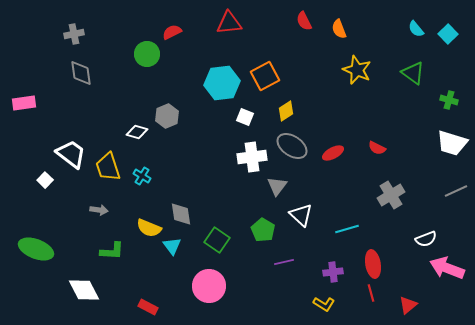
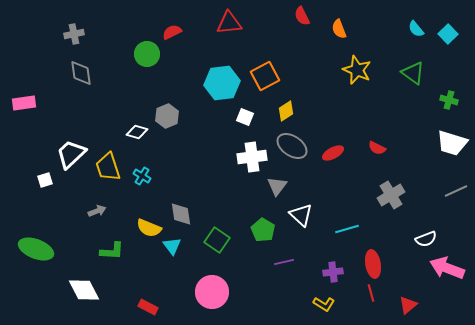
red semicircle at (304, 21): moved 2 px left, 5 px up
white trapezoid at (71, 154): rotated 80 degrees counterclockwise
white square at (45, 180): rotated 28 degrees clockwise
gray arrow at (99, 210): moved 2 px left, 1 px down; rotated 30 degrees counterclockwise
pink circle at (209, 286): moved 3 px right, 6 px down
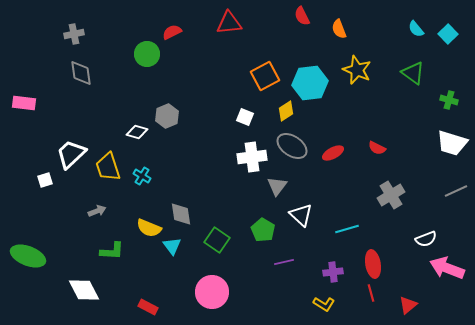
cyan hexagon at (222, 83): moved 88 px right
pink rectangle at (24, 103): rotated 15 degrees clockwise
green ellipse at (36, 249): moved 8 px left, 7 px down
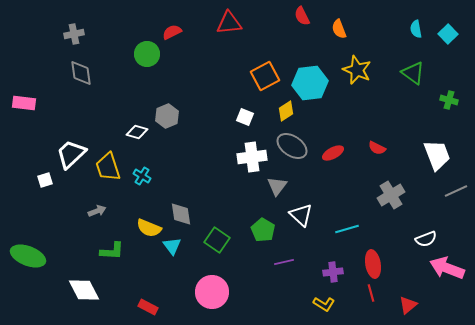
cyan semicircle at (416, 29): rotated 30 degrees clockwise
white trapezoid at (452, 143): moved 15 px left, 12 px down; rotated 128 degrees counterclockwise
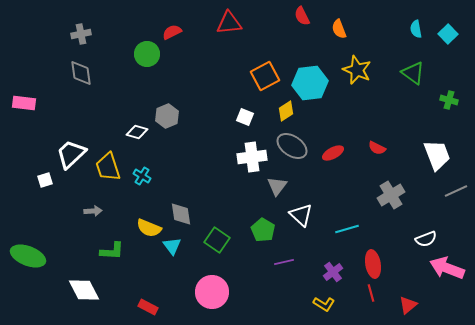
gray cross at (74, 34): moved 7 px right
gray arrow at (97, 211): moved 4 px left; rotated 18 degrees clockwise
purple cross at (333, 272): rotated 30 degrees counterclockwise
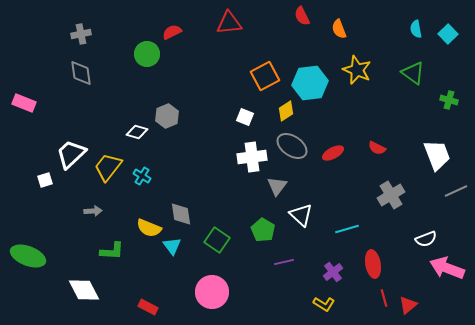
pink rectangle at (24, 103): rotated 15 degrees clockwise
yellow trapezoid at (108, 167): rotated 56 degrees clockwise
red line at (371, 293): moved 13 px right, 5 px down
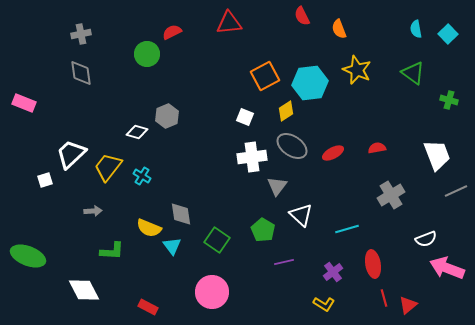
red semicircle at (377, 148): rotated 144 degrees clockwise
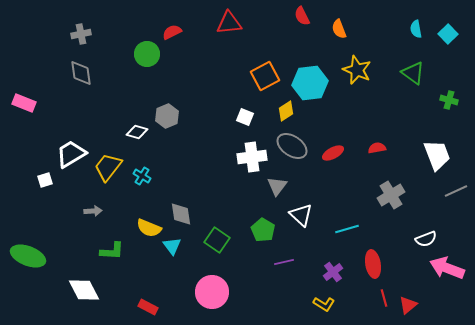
white trapezoid at (71, 154): rotated 12 degrees clockwise
